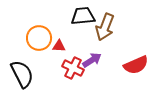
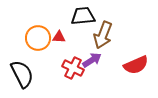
brown arrow: moved 2 px left, 8 px down
orange circle: moved 1 px left
red triangle: moved 9 px up
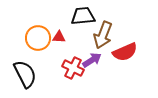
red semicircle: moved 11 px left, 13 px up
black semicircle: moved 3 px right
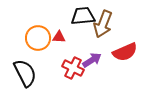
brown arrow: moved 11 px up
black semicircle: moved 1 px up
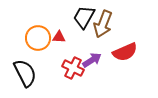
black trapezoid: moved 1 px right, 1 px down; rotated 55 degrees counterclockwise
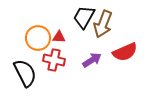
red cross: moved 19 px left, 8 px up; rotated 15 degrees counterclockwise
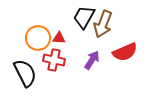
red triangle: moved 1 px down
purple arrow: rotated 24 degrees counterclockwise
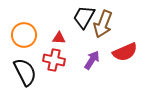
orange circle: moved 14 px left, 3 px up
black semicircle: moved 1 px up
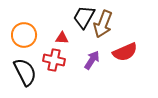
red triangle: moved 3 px right
